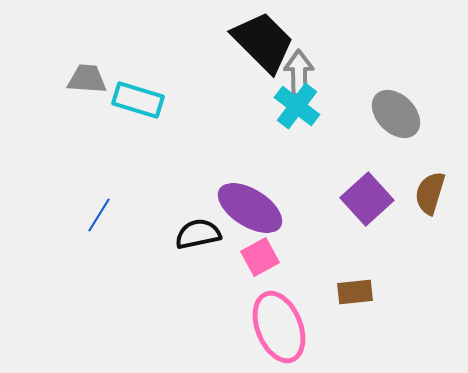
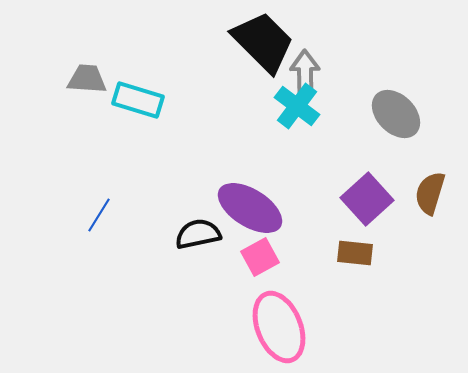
gray arrow: moved 6 px right
brown rectangle: moved 39 px up; rotated 12 degrees clockwise
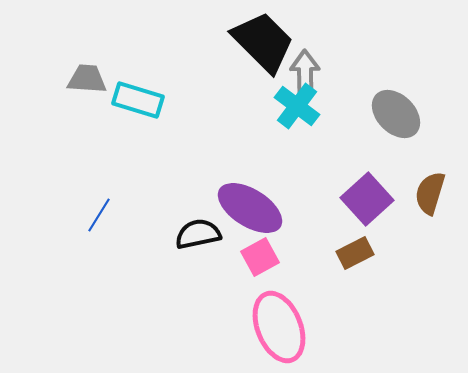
brown rectangle: rotated 33 degrees counterclockwise
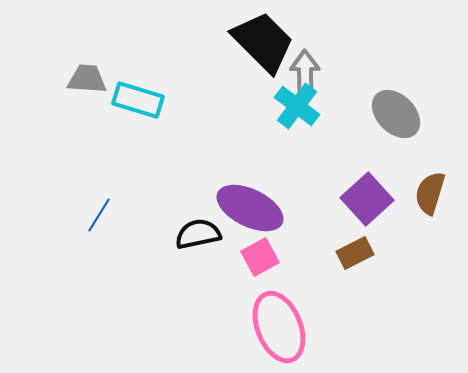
purple ellipse: rotated 6 degrees counterclockwise
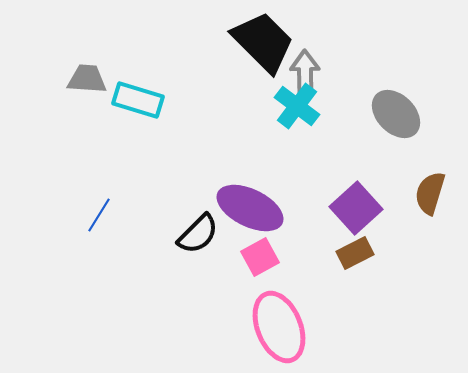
purple square: moved 11 px left, 9 px down
black semicircle: rotated 147 degrees clockwise
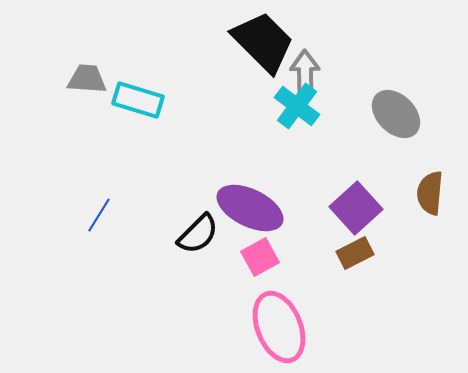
brown semicircle: rotated 12 degrees counterclockwise
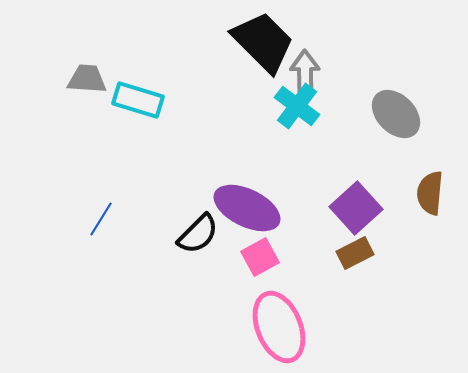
purple ellipse: moved 3 px left
blue line: moved 2 px right, 4 px down
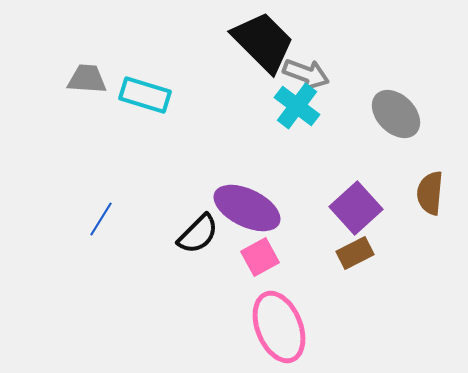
gray arrow: moved 1 px right, 1 px down; rotated 111 degrees clockwise
cyan rectangle: moved 7 px right, 5 px up
